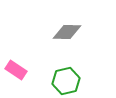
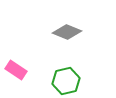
gray diamond: rotated 20 degrees clockwise
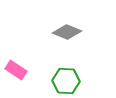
green hexagon: rotated 16 degrees clockwise
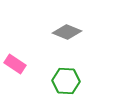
pink rectangle: moved 1 px left, 6 px up
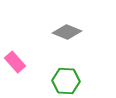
pink rectangle: moved 2 px up; rotated 15 degrees clockwise
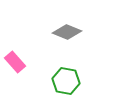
green hexagon: rotated 8 degrees clockwise
